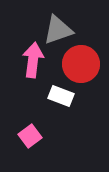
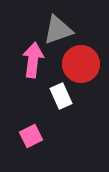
white rectangle: rotated 45 degrees clockwise
pink square: moved 1 px right; rotated 10 degrees clockwise
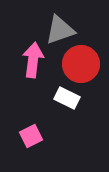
gray triangle: moved 2 px right
white rectangle: moved 6 px right, 2 px down; rotated 40 degrees counterclockwise
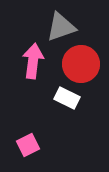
gray triangle: moved 1 px right, 3 px up
pink arrow: moved 1 px down
pink square: moved 3 px left, 9 px down
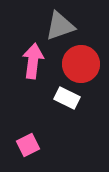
gray triangle: moved 1 px left, 1 px up
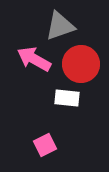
pink arrow: moved 1 px right, 2 px up; rotated 68 degrees counterclockwise
white rectangle: rotated 20 degrees counterclockwise
pink square: moved 17 px right
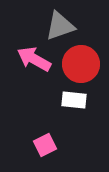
white rectangle: moved 7 px right, 2 px down
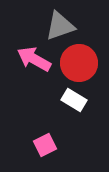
red circle: moved 2 px left, 1 px up
white rectangle: rotated 25 degrees clockwise
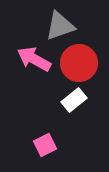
white rectangle: rotated 70 degrees counterclockwise
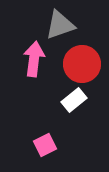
gray triangle: moved 1 px up
pink arrow: rotated 68 degrees clockwise
red circle: moved 3 px right, 1 px down
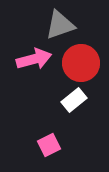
pink arrow: rotated 68 degrees clockwise
red circle: moved 1 px left, 1 px up
pink square: moved 4 px right
